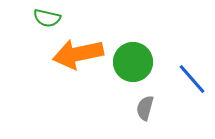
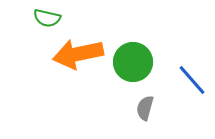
blue line: moved 1 px down
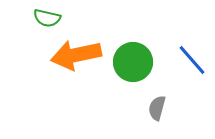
orange arrow: moved 2 px left, 1 px down
blue line: moved 20 px up
gray semicircle: moved 12 px right
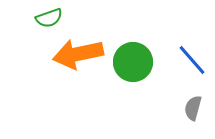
green semicircle: moved 2 px right; rotated 32 degrees counterclockwise
orange arrow: moved 2 px right, 1 px up
gray semicircle: moved 36 px right
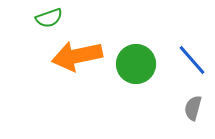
orange arrow: moved 1 px left, 2 px down
green circle: moved 3 px right, 2 px down
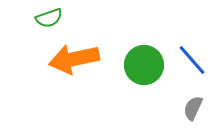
orange arrow: moved 3 px left, 3 px down
green circle: moved 8 px right, 1 px down
gray semicircle: rotated 10 degrees clockwise
